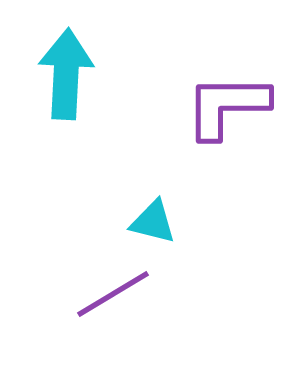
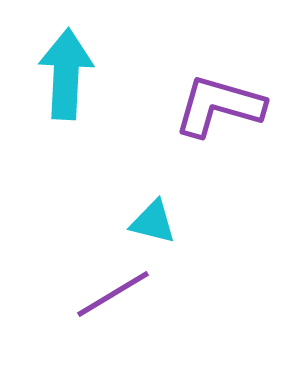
purple L-shape: moved 8 px left; rotated 16 degrees clockwise
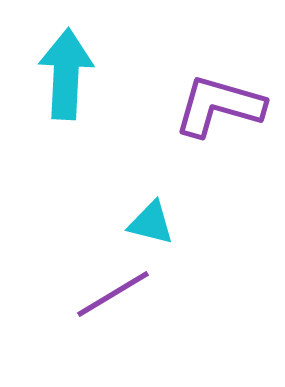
cyan triangle: moved 2 px left, 1 px down
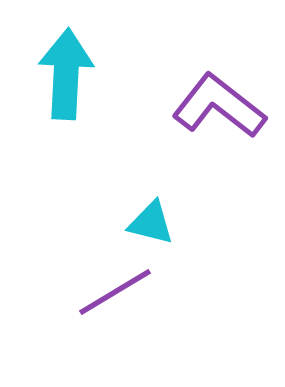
purple L-shape: rotated 22 degrees clockwise
purple line: moved 2 px right, 2 px up
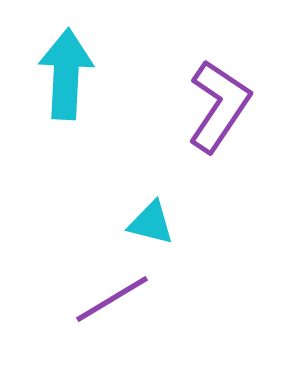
purple L-shape: rotated 86 degrees clockwise
purple line: moved 3 px left, 7 px down
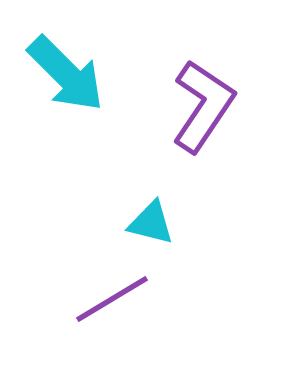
cyan arrow: rotated 132 degrees clockwise
purple L-shape: moved 16 px left
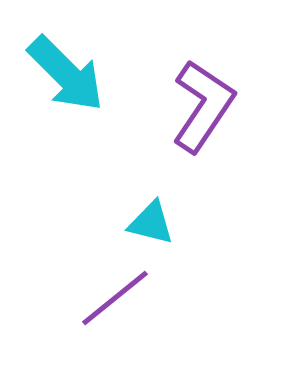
purple line: moved 3 px right, 1 px up; rotated 8 degrees counterclockwise
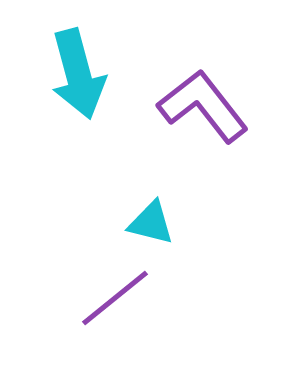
cyan arrow: moved 12 px right; rotated 30 degrees clockwise
purple L-shape: rotated 72 degrees counterclockwise
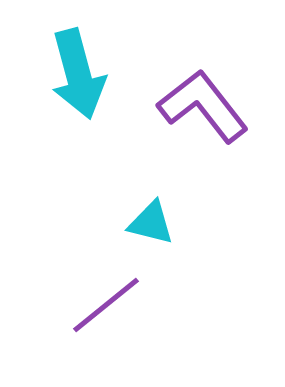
purple line: moved 9 px left, 7 px down
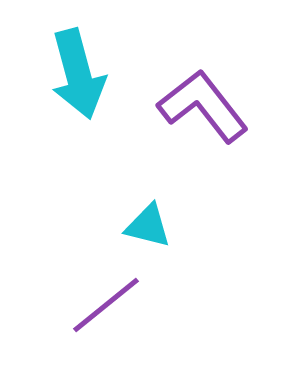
cyan triangle: moved 3 px left, 3 px down
